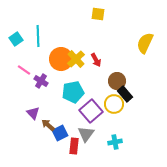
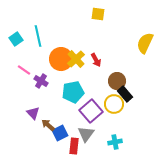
cyan line: rotated 10 degrees counterclockwise
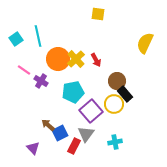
orange circle: moved 3 px left
purple triangle: moved 35 px down
red rectangle: rotated 21 degrees clockwise
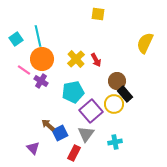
orange circle: moved 16 px left
red rectangle: moved 7 px down
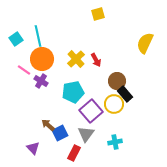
yellow square: rotated 24 degrees counterclockwise
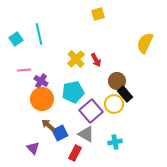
cyan line: moved 1 px right, 2 px up
orange circle: moved 40 px down
pink line: rotated 40 degrees counterclockwise
gray triangle: rotated 36 degrees counterclockwise
red rectangle: moved 1 px right
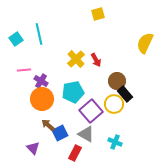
cyan cross: rotated 32 degrees clockwise
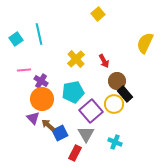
yellow square: rotated 24 degrees counterclockwise
red arrow: moved 8 px right, 1 px down
gray triangle: rotated 30 degrees clockwise
purple triangle: moved 30 px up
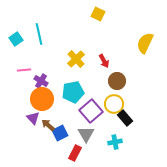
yellow square: rotated 24 degrees counterclockwise
black rectangle: moved 24 px down
cyan cross: rotated 32 degrees counterclockwise
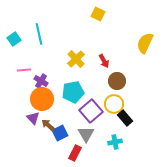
cyan square: moved 2 px left
